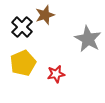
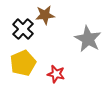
brown star: rotated 12 degrees clockwise
black cross: moved 1 px right, 2 px down
red star: rotated 24 degrees clockwise
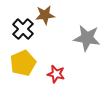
gray star: moved 1 px left, 1 px up; rotated 20 degrees counterclockwise
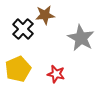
gray star: moved 6 px left; rotated 20 degrees clockwise
yellow pentagon: moved 5 px left, 6 px down
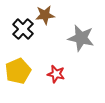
gray star: rotated 16 degrees counterclockwise
yellow pentagon: moved 2 px down
